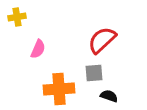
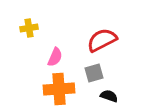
yellow cross: moved 12 px right, 11 px down
red semicircle: rotated 16 degrees clockwise
pink semicircle: moved 17 px right, 8 px down
gray square: rotated 12 degrees counterclockwise
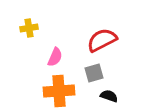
orange cross: moved 2 px down
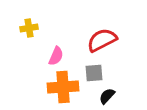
pink semicircle: moved 1 px right, 1 px up
gray square: rotated 12 degrees clockwise
orange cross: moved 4 px right, 4 px up
black semicircle: moved 2 px left; rotated 66 degrees counterclockwise
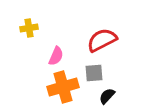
orange cross: rotated 12 degrees counterclockwise
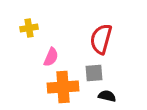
red semicircle: moved 1 px left, 1 px up; rotated 48 degrees counterclockwise
pink semicircle: moved 5 px left, 1 px down
orange cross: rotated 12 degrees clockwise
black semicircle: rotated 60 degrees clockwise
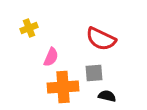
yellow cross: rotated 12 degrees counterclockwise
red semicircle: rotated 80 degrees counterclockwise
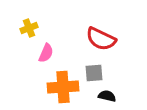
pink semicircle: moved 5 px left, 4 px up
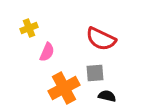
pink semicircle: moved 1 px right, 1 px up
gray square: moved 1 px right
orange cross: moved 1 px right, 1 px down; rotated 24 degrees counterclockwise
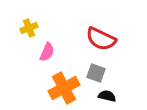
gray square: moved 1 px right; rotated 24 degrees clockwise
